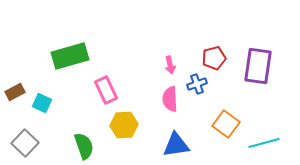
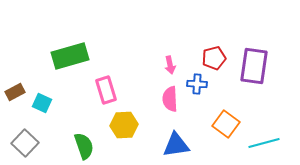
purple rectangle: moved 4 px left
blue cross: rotated 24 degrees clockwise
pink rectangle: rotated 8 degrees clockwise
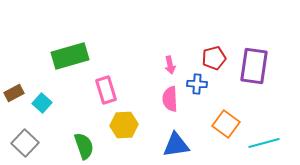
brown rectangle: moved 1 px left, 1 px down
cyan square: rotated 18 degrees clockwise
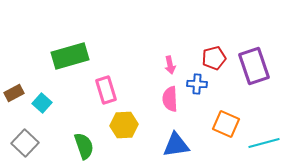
purple rectangle: rotated 27 degrees counterclockwise
orange square: rotated 12 degrees counterclockwise
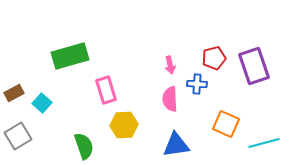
gray square: moved 7 px left, 7 px up; rotated 16 degrees clockwise
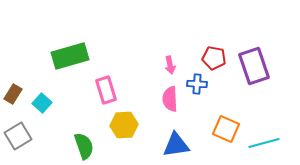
red pentagon: rotated 25 degrees clockwise
brown rectangle: moved 1 px left, 1 px down; rotated 30 degrees counterclockwise
orange square: moved 5 px down
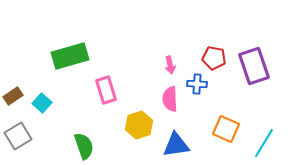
brown rectangle: moved 2 px down; rotated 24 degrees clockwise
yellow hexagon: moved 15 px right; rotated 16 degrees counterclockwise
cyan line: rotated 44 degrees counterclockwise
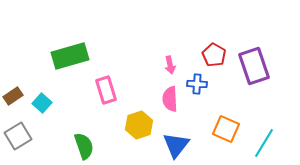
red pentagon: moved 3 px up; rotated 20 degrees clockwise
blue triangle: rotated 44 degrees counterclockwise
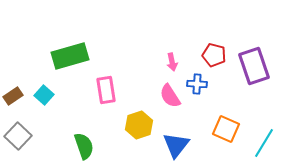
red pentagon: rotated 15 degrees counterclockwise
pink arrow: moved 2 px right, 3 px up
pink rectangle: rotated 8 degrees clockwise
pink semicircle: moved 3 px up; rotated 30 degrees counterclockwise
cyan square: moved 2 px right, 8 px up
gray square: rotated 16 degrees counterclockwise
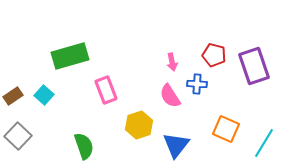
pink rectangle: rotated 12 degrees counterclockwise
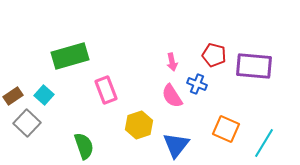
purple rectangle: rotated 66 degrees counterclockwise
blue cross: rotated 18 degrees clockwise
pink semicircle: moved 2 px right
gray square: moved 9 px right, 13 px up
